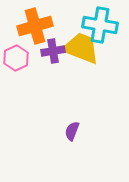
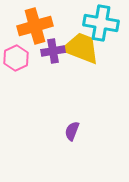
cyan cross: moved 1 px right, 2 px up
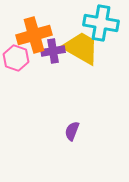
orange cross: moved 1 px left, 9 px down
yellow trapezoid: rotated 9 degrees clockwise
pink hexagon: rotated 15 degrees counterclockwise
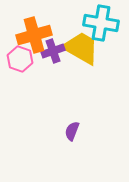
purple cross: rotated 10 degrees counterclockwise
pink hexagon: moved 4 px right, 1 px down
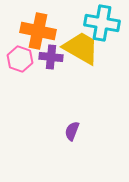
cyan cross: moved 1 px right
orange cross: moved 4 px right, 4 px up; rotated 28 degrees clockwise
purple cross: moved 2 px left, 6 px down; rotated 25 degrees clockwise
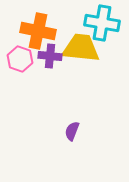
yellow trapezoid: rotated 24 degrees counterclockwise
purple cross: moved 1 px left, 1 px up
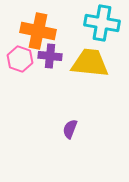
yellow trapezoid: moved 9 px right, 15 px down
purple semicircle: moved 2 px left, 2 px up
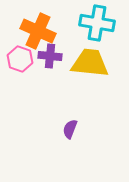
cyan cross: moved 5 px left
orange cross: rotated 12 degrees clockwise
